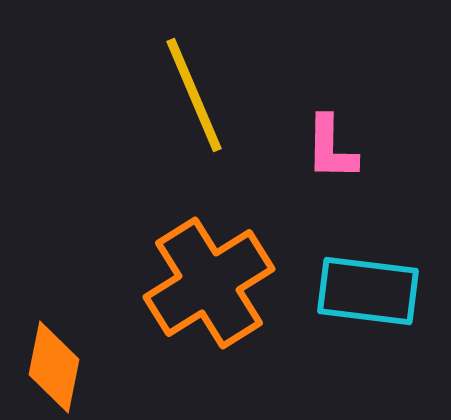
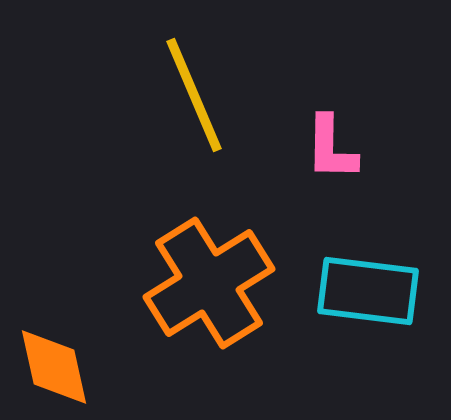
orange diamond: rotated 24 degrees counterclockwise
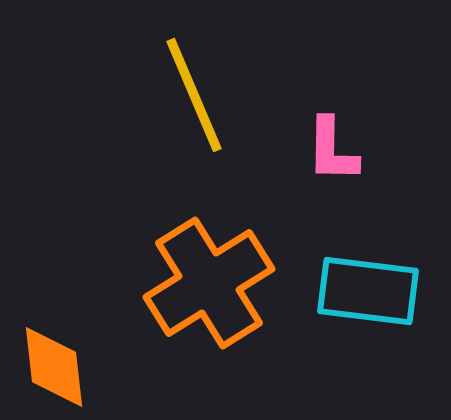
pink L-shape: moved 1 px right, 2 px down
orange diamond: rotated 6 degrees clockwise
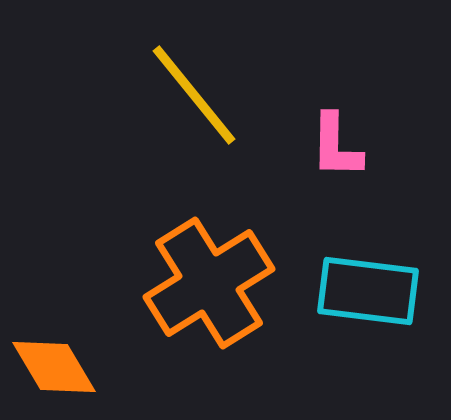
yellow line: rotated 16 degrees counterclockwise
pink L-shape: moved 4 px right, 4 px up
orange diamond: rotated 24 degrees counterclockwise
